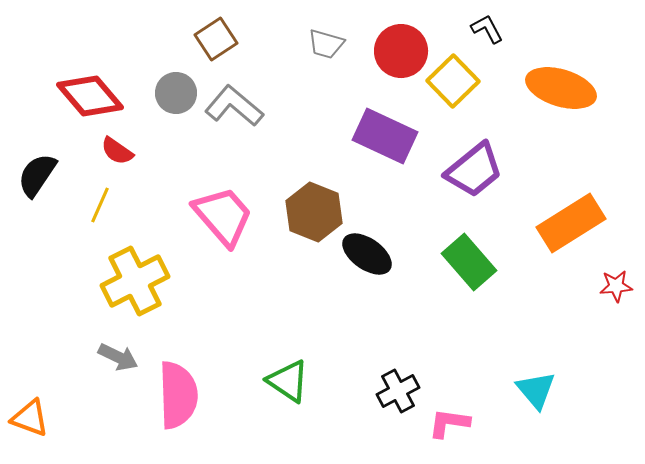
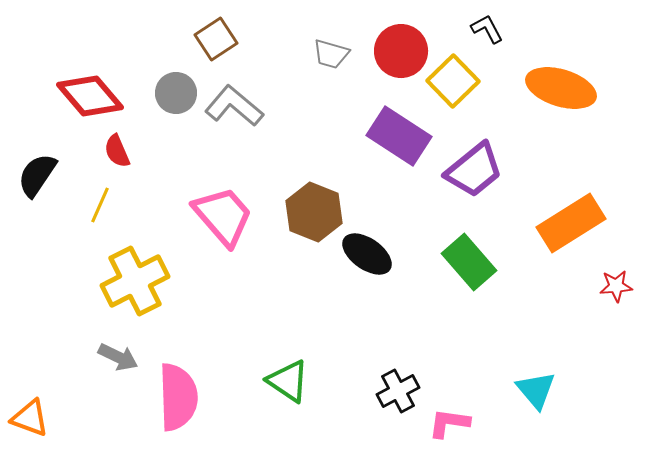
gray trapezoid: moved 5 px right, 10 px down
purple rectangle: moved 14 px right; rotated 8 degrees clockwise
red semicircle: rotated 32 degrees clockwise
pink semicircle: moved 2 px down
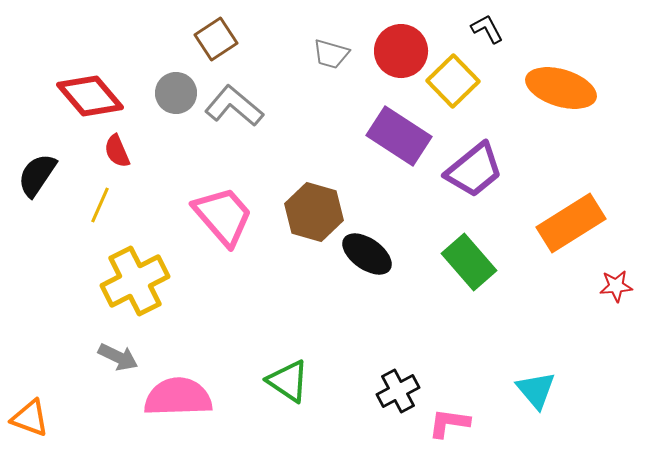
brown hexagon: rotated 6 degrees counterclockwise
pink semicircle: rotated 90 degrees counterclockwise
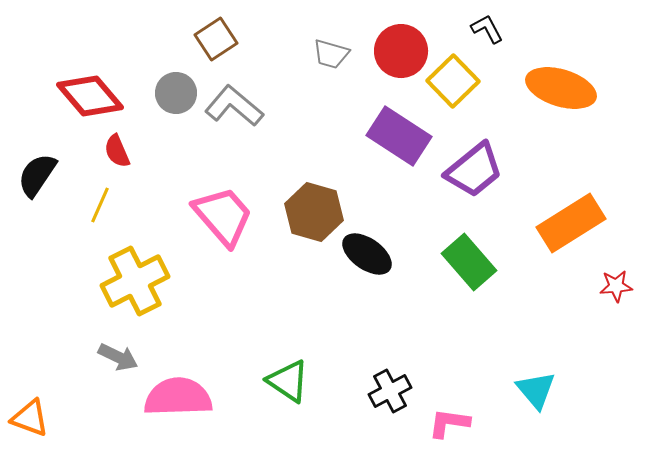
black cross: moved 8 px left
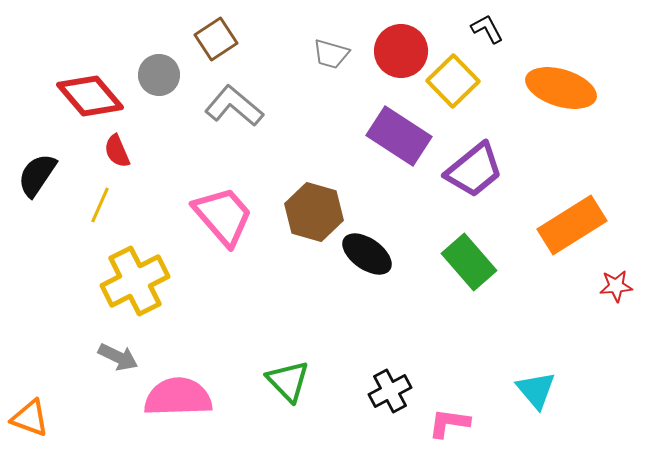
gray circle: moved 17 px left, 18 px up
orange rectangle: moved 1 px right, 2 px down
green triangle: rotated 12 degrees clockwise
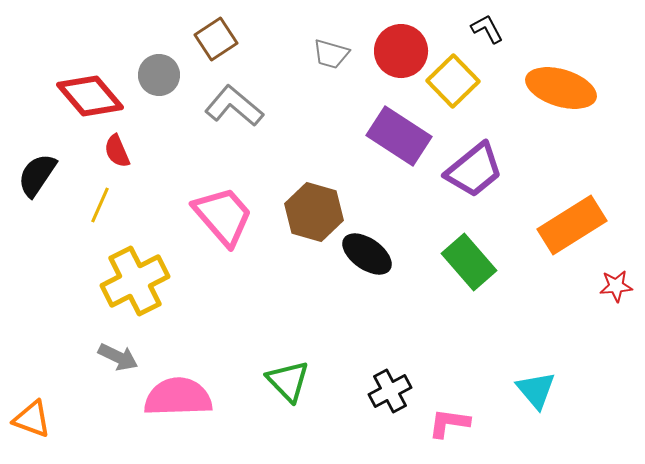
orange triangle: moved 2 px right, 1 px down
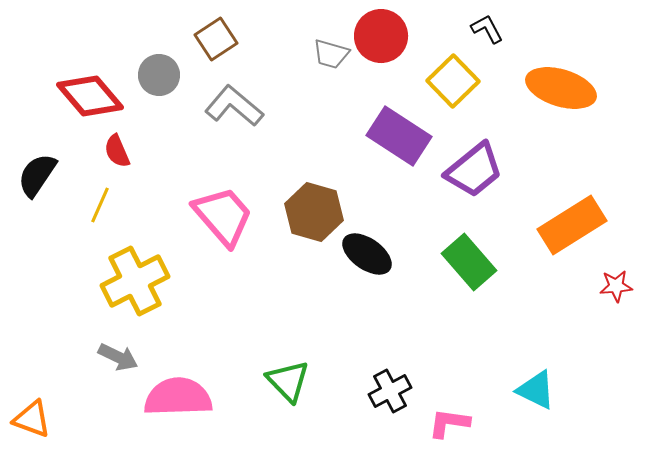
red circle: moved 20 px left, 15 px up
cyan triangle: rotated 24 degrees counterclockwise
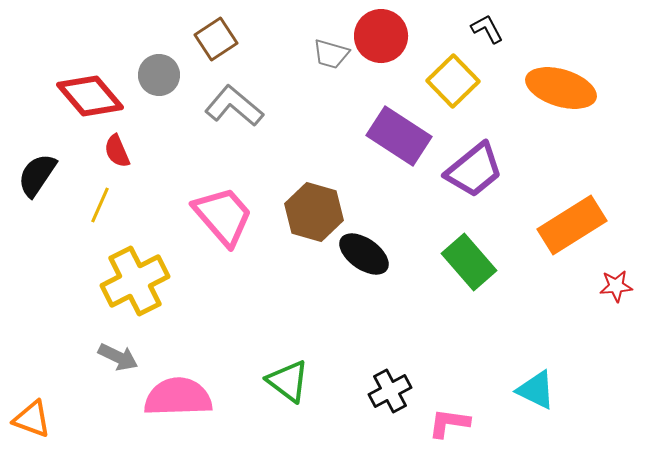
black ellipse: moved 3 px left
green triangle: rotated 9 degrees counterclockwise
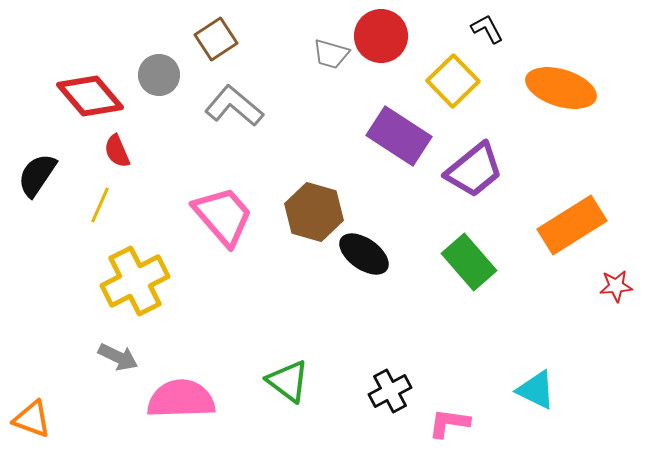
pink semicircle: moved 3 px right, 2 px down
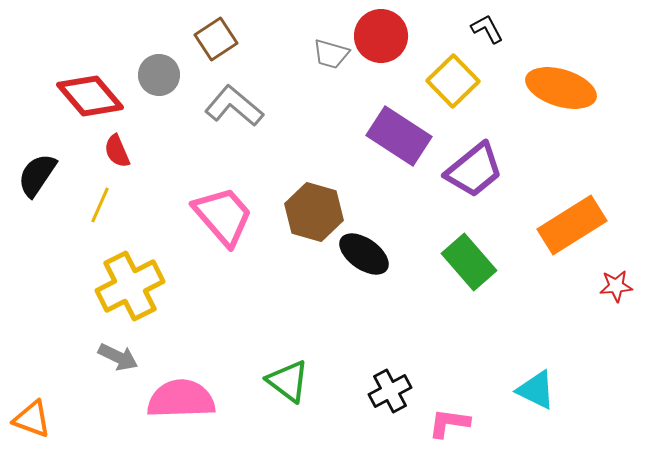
yellow cross: moved 5 px left, 5 px down
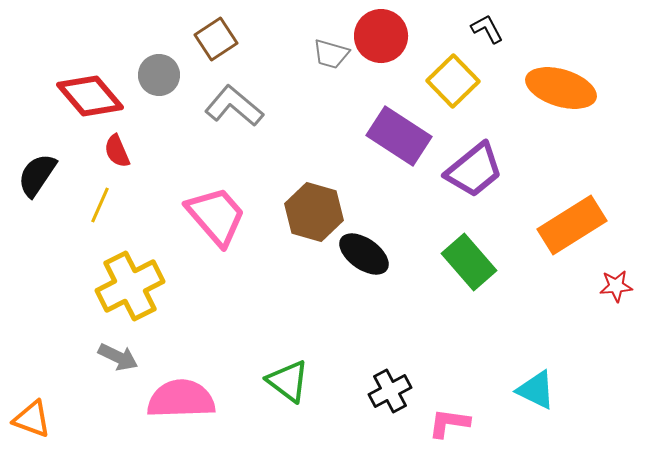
pink trapezoid: moved 7 px left
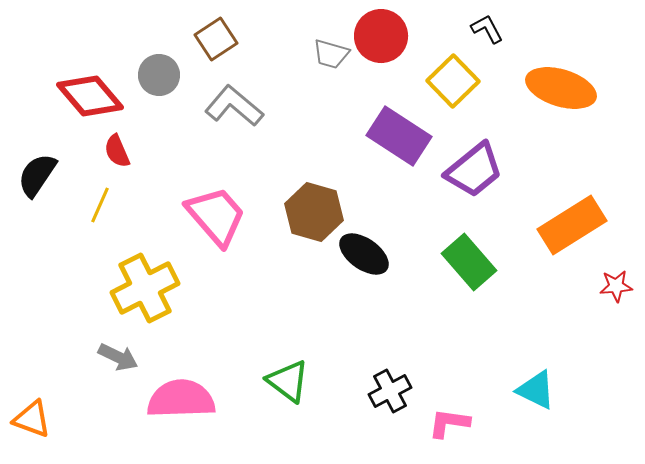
yellow cross: moved 15 px right, 2 px down
